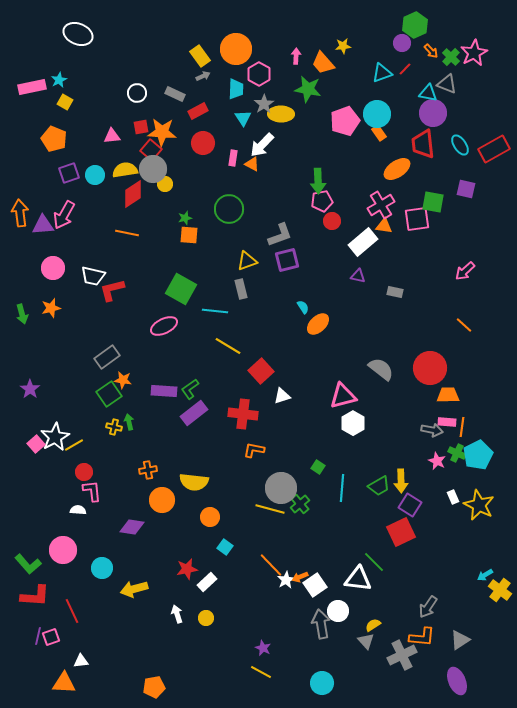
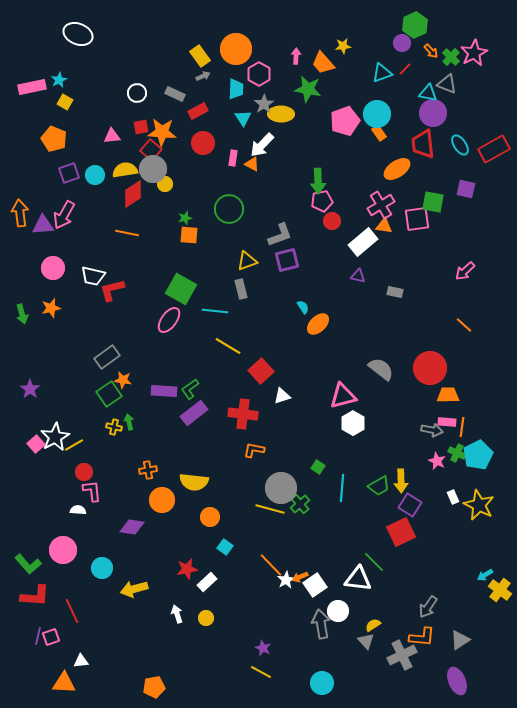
pink ellipse at (164, 326): moved 5 px right, 6 px up; rotated 28 degrees counterclockwise
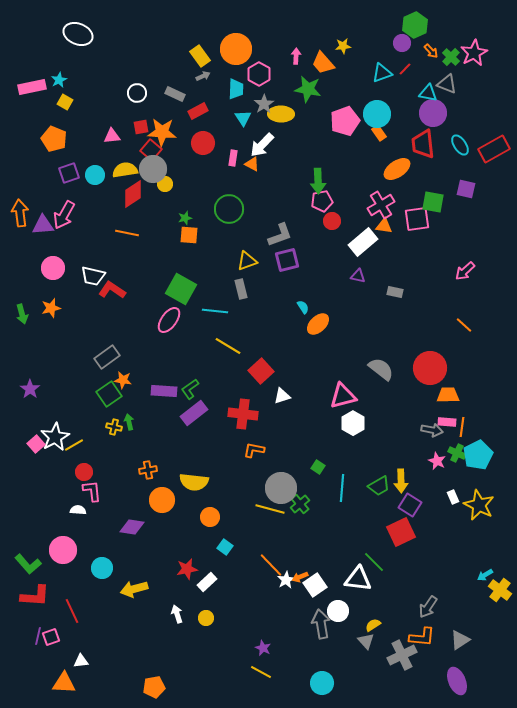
red L-shape at (112, 290): rotated 48 degrees clockwise
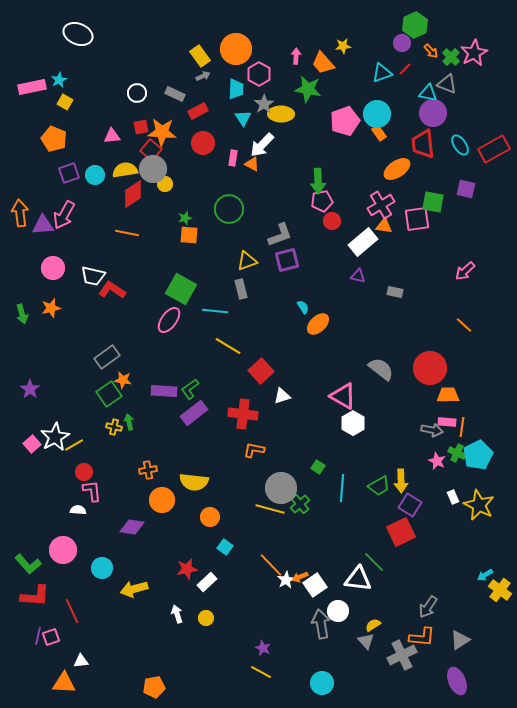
pink triangle at (343, 396): rotated 44 degrees clockwise
pink square at (36, 444): moved 4 px left
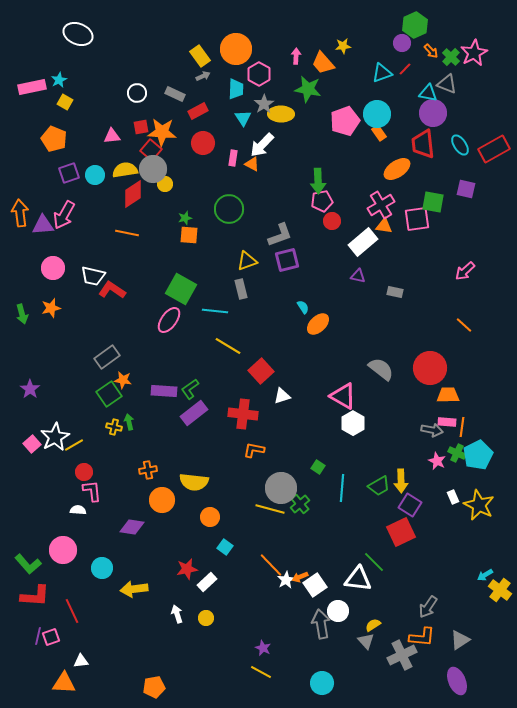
yellow arrow at (134, 589): rotated 8 degrees clockwise
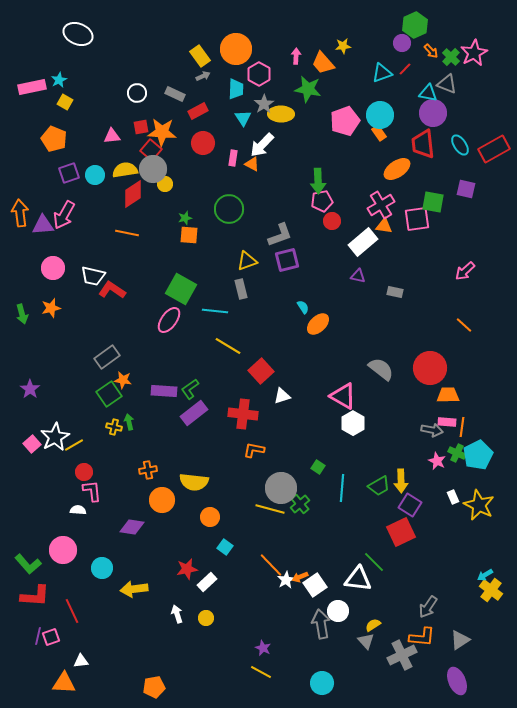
cyan circle at (377, 114): moved 3 px right, 1 px down
yellow cross at (500, 590): moved 9 px left
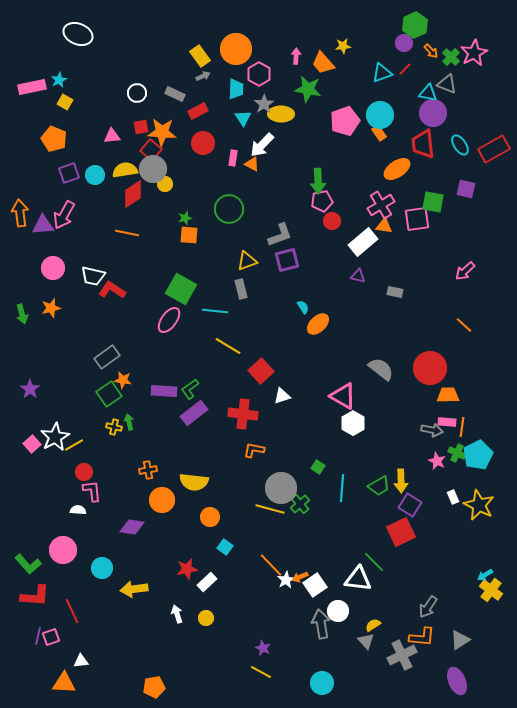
purple circle at (402, 43): moved 2 px right
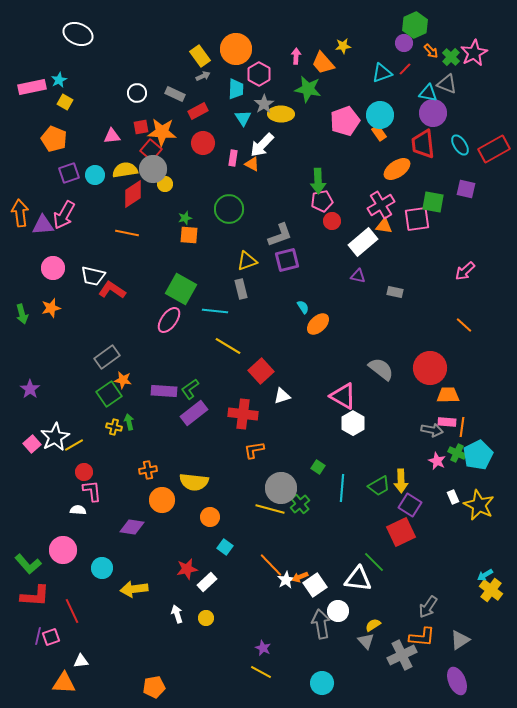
orange L-shape at (254, 450): rotated 20 degrees counterclockwise
